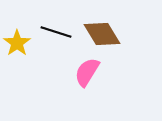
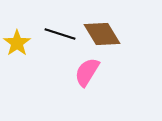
black line: moved 4 px right, 2 px down
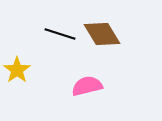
yellow star: moved 27 px down
pink semicircle: moved 14 px down; rotated 44 degrees clockwise
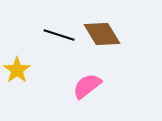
black line: moved 1 px left, 1 px down
pink semicircle: rotated 24 degrees counterclockwise
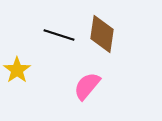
brown diamond: rotated 39 degrees clockwise
pink semicircle: rotated 12 degrees counterclockwise
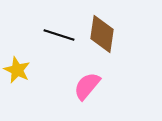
yellow star: rotated 12 degrees counterclockwise
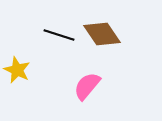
brown diamond: rotated 42 degrees counterclockwise
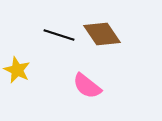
pink semicircle: rotated 92 degrees counterclockwise
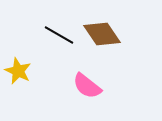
black line: rotated 12 degrees clockwise
yellow star: moved 1 px right, 1 px down
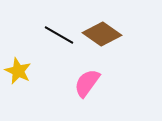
brown diamond: rotated 21 degrees counterclockwise
pink semicircle: moved 3 px up; rotated 88 degrees clockwise
